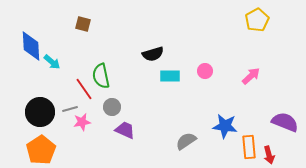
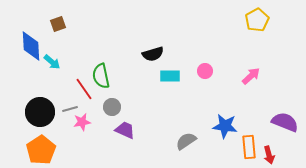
brown square: moved 25 px left; rotated 35 degrees counterclockwise
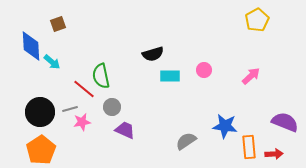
pink circle: moved 1 px left, 1 px up
red line: rotated 15 degrees counterclockwise
red arrow: moved 5 px right, 1 px up; rotated 78 degrees counterclockwise
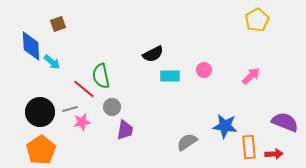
black semicircle: rotated 10 degrees counterclockwise
purple trapezoid: rotated 75 degrees clockwise
gray semicircle: moved 1 px right, 1 px down
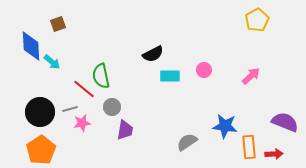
pink star: moved 1 px down
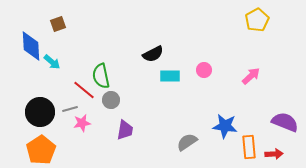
red line: moved 1 px down
gray circle: moved 1 px left, 7 px up
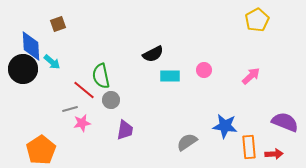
black circle: moved 17 px left, 43 px up
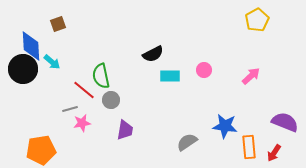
orange pentagon: rotated 24 degrees clockwise
red arrow: moved 1 px up; rotated 126 degrees clockwise
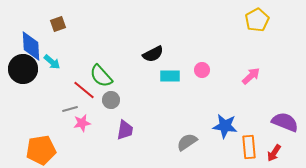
pink circle: moved 2 px left
green semicircle: rotated 30 degrees counterclockwise
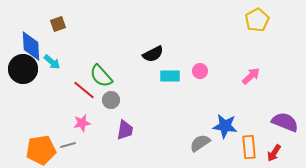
pink circle: moved 2 px left, 1 px down
gray line: moved 2 px left, 36 px down
gray semicircle: moved 13 px right, 1 px down
